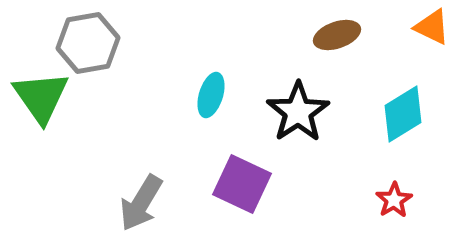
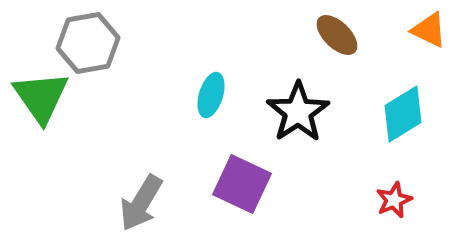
orange triangle: moved 3 px left, 3 px down
brown ellipse: rotated 63 degrees clockwise
red star: rotated 9 degrees clockwise
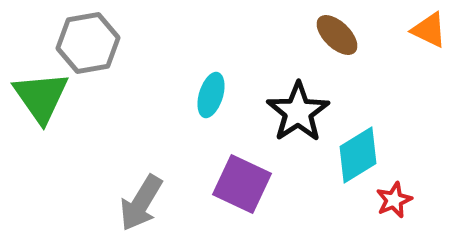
cyan diamond: moved 45 px left, 41 px down
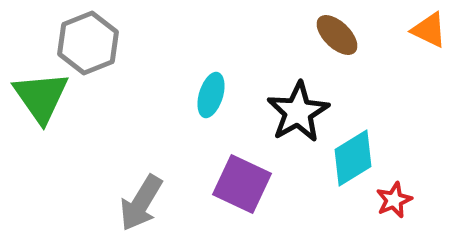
gray hexagon: rotated 12 degrees counterclockwise
black star: rotated 4 degrees clockwise
cyan diamond: moved 5 px left, 3 px down
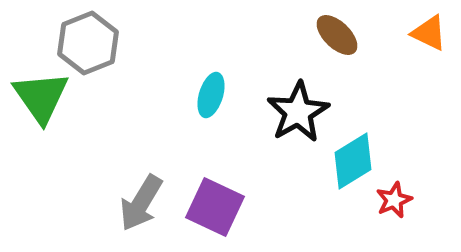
orange triangle: moved 3 px down
cyan diamond: moved 3 px down
purple square: moved 27 px left, 23 px down
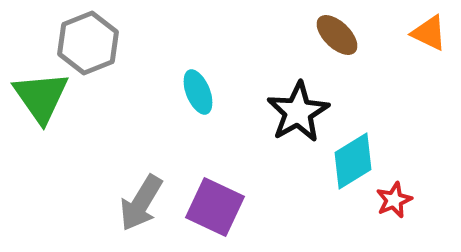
cyan ellipse: moved 13 px left, 3 px up; rotated 39 degrees counterclockwise
